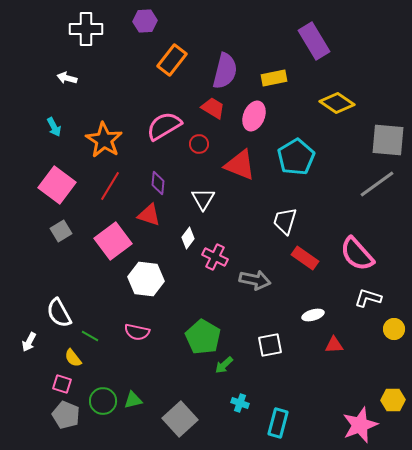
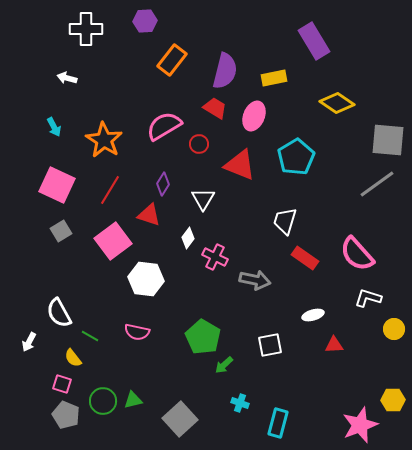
red trapezoid at (213, 108): moved 2 px right
purple diamond at (158, 183): moved 5 px right, 1 px down; rotated 25 degrees clockwise
pink square at (57, 185): rotated 12 degrees counterclockwise
red line at (110, 186): moved 4 px down
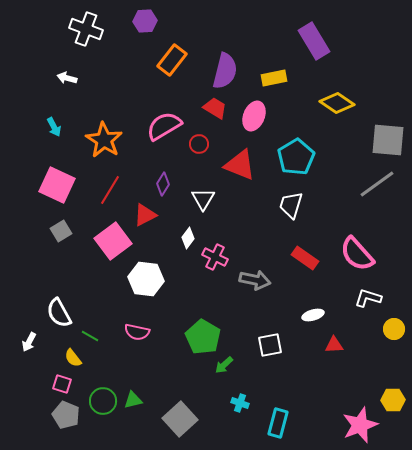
white cross at (86, 29): rotated 20 degrees clockwise
red triangle at (149, 215): moved 4 px left; rotated 45 degrees counterclockwise
white trapezoid at (285, 221): moved 6 px right, 16 px up
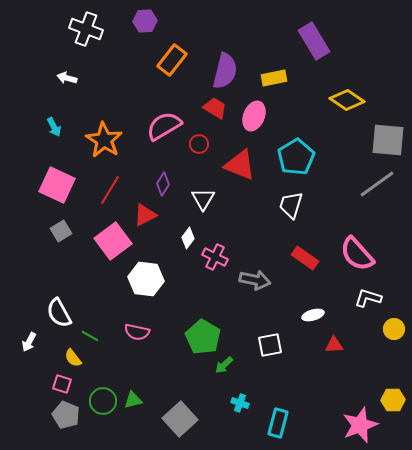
yellow diamond at (337, 103): moved 10 px right, 3 px up
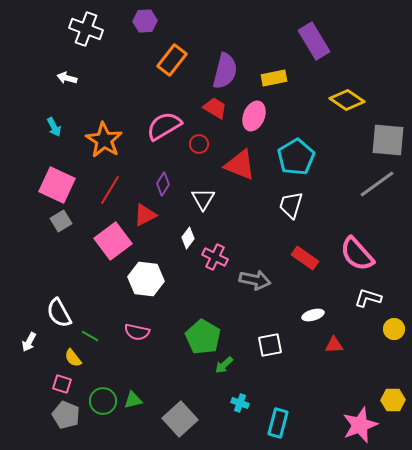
gray square at (61, 231): moved 10 px up
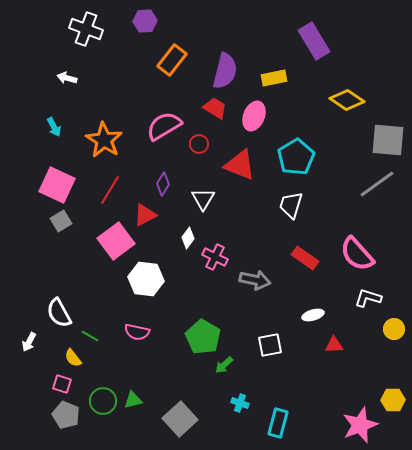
pink square at (113, 241): moved 3 px right
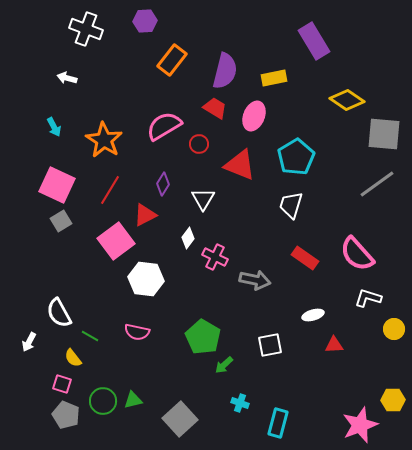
gray square at (388, 140): moved 4 px left, 6 px up
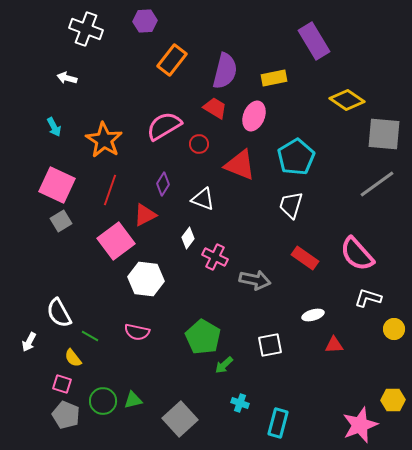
red line at (110, 190): rotated 12 degrees counterclockwise
white triangle at (203, 199): rotated 40 degrees counterclockwise
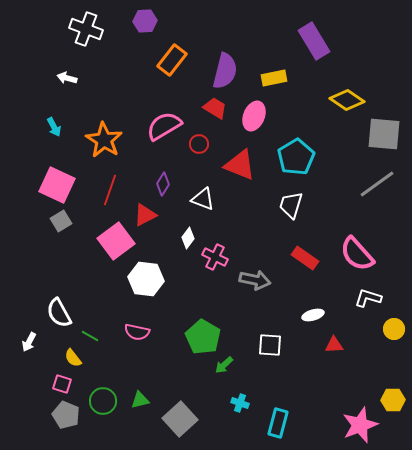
white square at (270, 345): rotated 15 degrees clockwise
green triangle at (133, 400): moved 7 px right
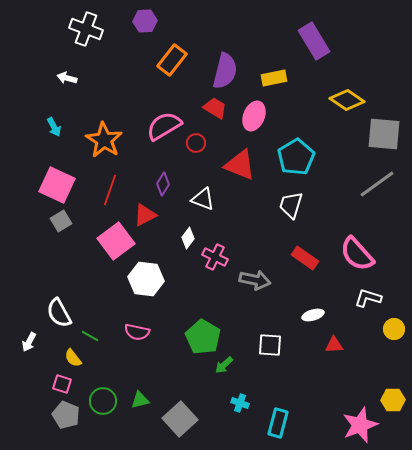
red circle at (199, 144): moved 3 px left, 1 px up
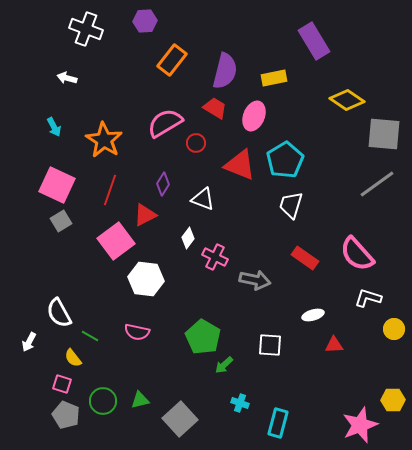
pink semicircle at (164, 126): moved 1 px right, 3 px up
cyan pentagon at (296, 157): moved 11 px left, 3 px down
